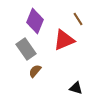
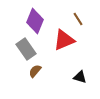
black triangle: moved 4 px right, 11 px up
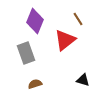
red triangle: moved 1 px right; rotated 15 degrees counterclockwise
gray rectangle: moved 4 px down; rotated 15 degrees clockwise
brown semicircle: moved 13 px down; rotated 32 degrees clockwise
black triangle: moved 3 px right, 3 px down
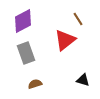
purple diamond: moved 12 px left; rotated 40 degrees clockwise
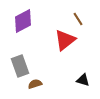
gray rectangle: moved 6 px left, 13 px down
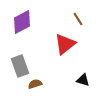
purple diamond: moved 1 px left, 1 px down
red triangle: moved 4 px down
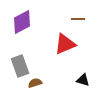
brown line: rotated 56 degrees counterclockwise
red triangle: rotated 15 degrees clockwise
brown semicircle: moved 1 px up
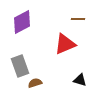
black triangle: moved 3 px left
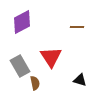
brown line: moved 1 px left, 8 px down
red triangle: moved 14 px left, 13 px down; rotated 40 degrees counterclockwise
gray rectangle: rotated 10 degrees counterclockwise
brown semicircle: rotated 96 degrees clockwise
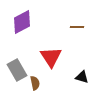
gray rectangle: moved 3 px left, 4 px down
black triangle: moved 2 px right, 3 px up
